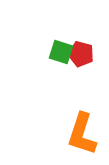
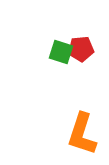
red pentagon: moved 5 px up; rotated 20 degrees counterclockwise
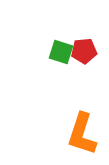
red pentagon: moved 3 px right, 2 px down
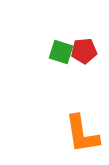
orange L-shape: rotated 27 degrees counterclockwise
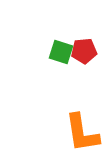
orange L-shape: moved 1 px up
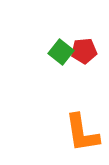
green square: rotated 20 degrees clockwise
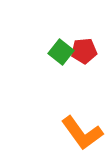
orange L-shape: rotated 27 degrees counterclockwise
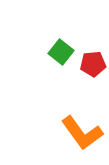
red pentagon: moved 9 px right, 13 px down
